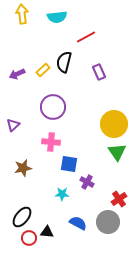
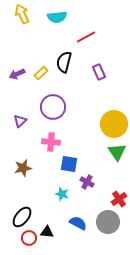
yellow arrow: rotated 18 degrees counterclockwise
yellow rectangle: moved 2 px left, 3 px down
purple triangle: moved 7 px right, 4 px up
cyan star: rotated 16 degrees clockwise
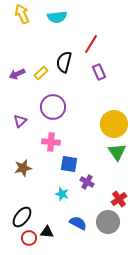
red line: moved 5 px right, 7 px down; rotated 30 degrees counterclockwise
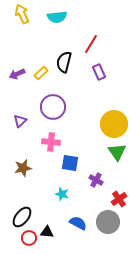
blue square: moved 1 px right, 1 px up
purple cross: moved 9 px right, 2 px up
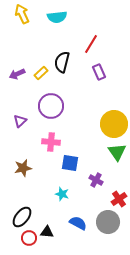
black semicircle: moved 2 px left
purple circle: moved 2 px left, 1 px up
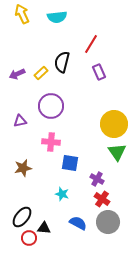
purple triangle: rotated 32 degrees clockwise
purple cross: moved 1 px right, 1 px up
red cross: moved 17 px left; rotated 21 degrees counterclockwise
black triangle: moved 3 px left, 4 px up
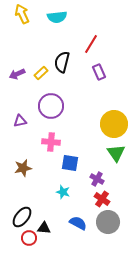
green triangle: moved 1 px left, 1 px down
cyan star: moved 1 px right, 2 px up
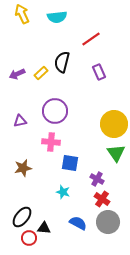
red line: moved 5 px up; rotated 24 degrees clockwise
purple circle: moved 4 px right, 5 px down
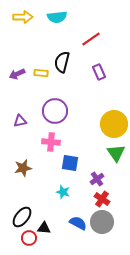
yellow arrow: moved 1 px right, 3 px down; rotated 114 degrees clockwise
yellow rectangle: rotated 48 degrees clockwise
purple cross: rotated 24 degrees clockwise
gray circle: moved 6 px left
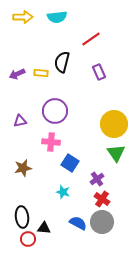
blue square: rotated 24 degrees clockwise
black ellipse: rotated 45 degrees counterclockwise
red circle: moved 1 px left, 1 px down
